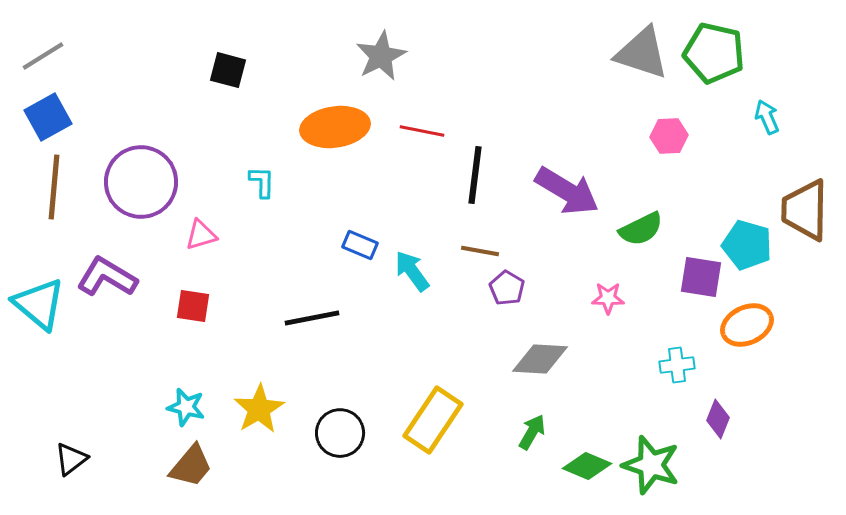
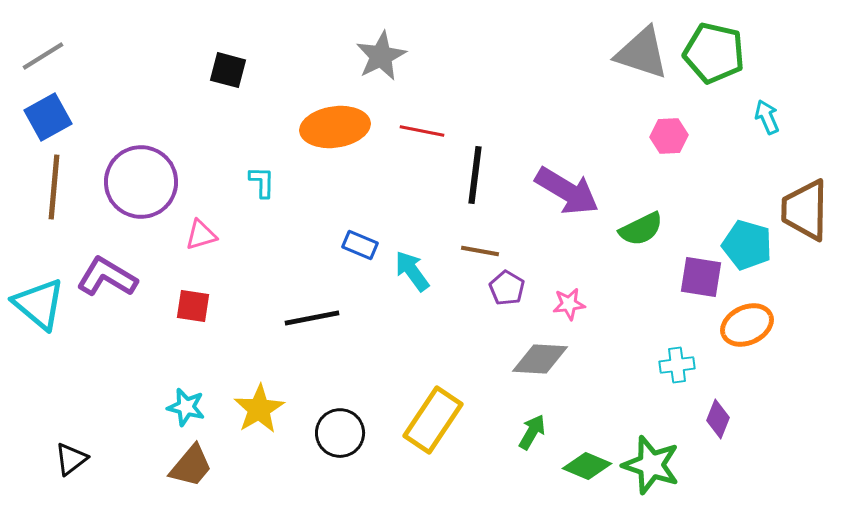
pink star at (608, 298): moved 39 px left, 6 px down; rotated 8 degrees counterclockwise
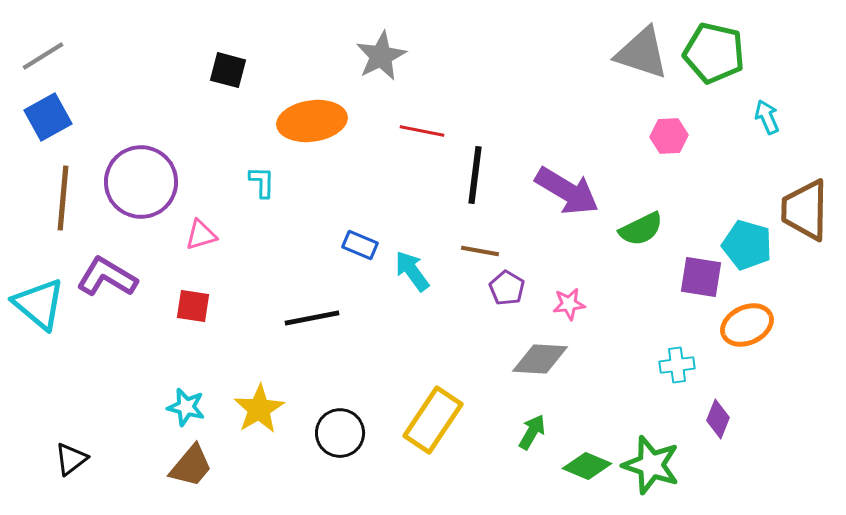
orange ellipse at (335, 127): moved 23 px left, 6 px up
brown line at (54, 187): moved 9 px right, 11 px down
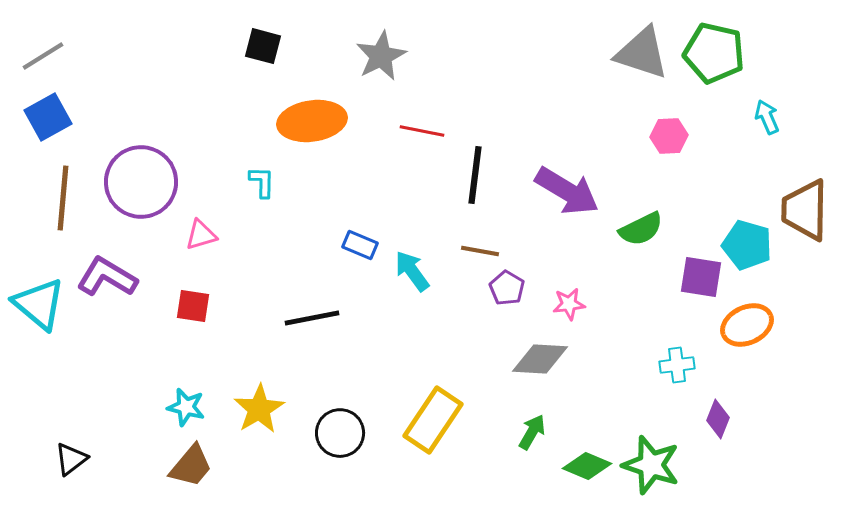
black square at (228, 70): moved 35 px right, 24 px up
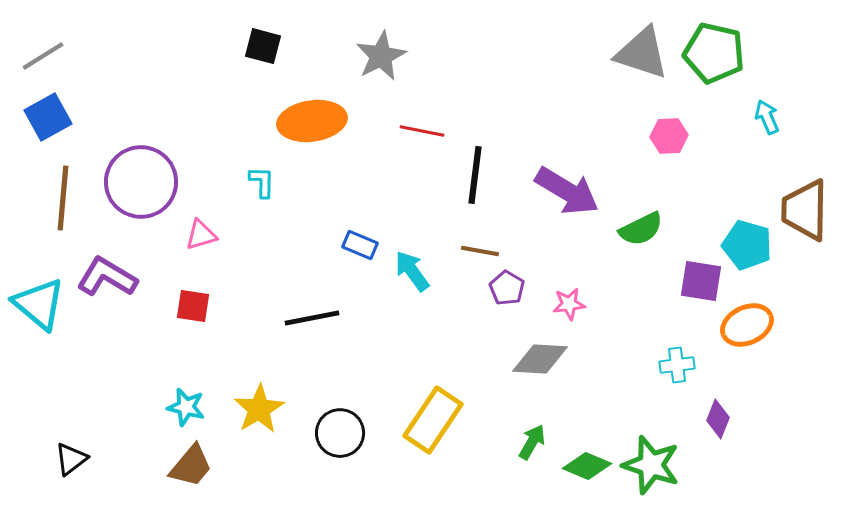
purple square at (701, 277): moved 4 px down
green arrow at (532, 432): moved 10 px down
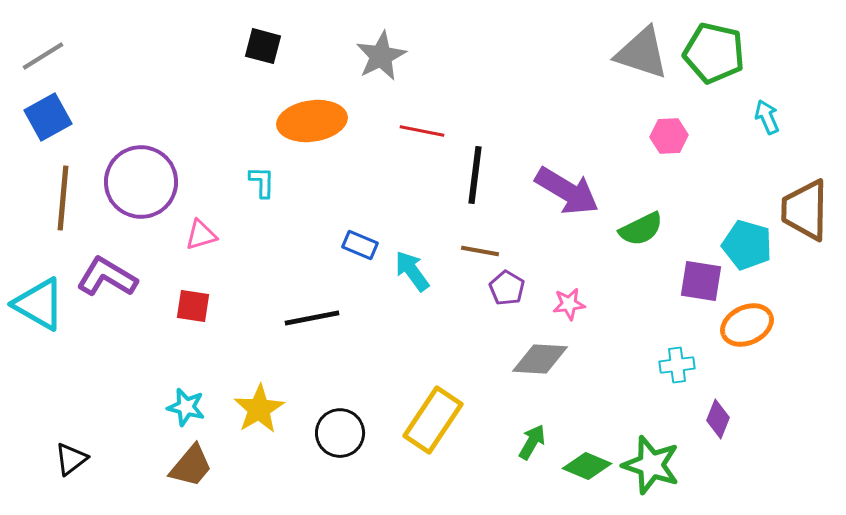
cyan triangle at (39, 304): rotated 10 degrees counterclockwise
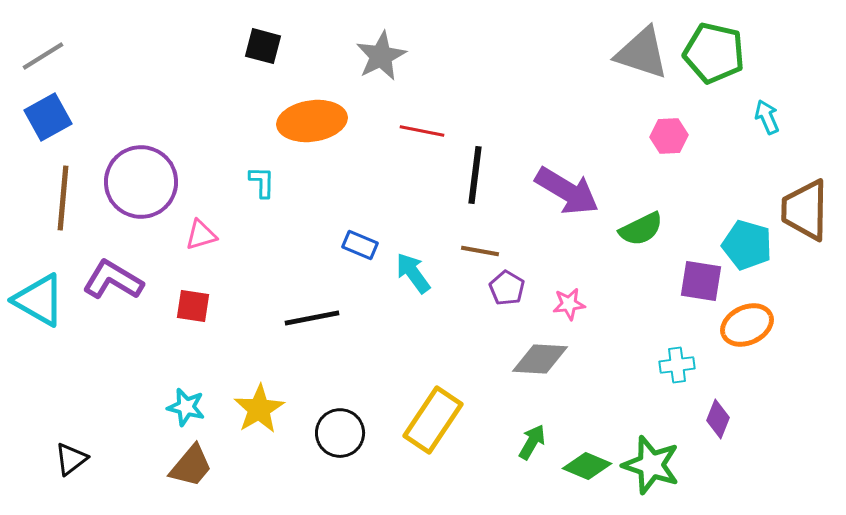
cyan arrow at (412, 271): moved 1 px right, 2 px down
purple L-shape at (107, 277): moved 6 px right, 3 px down
cyan triangle at (39, 304): moved 4 px up
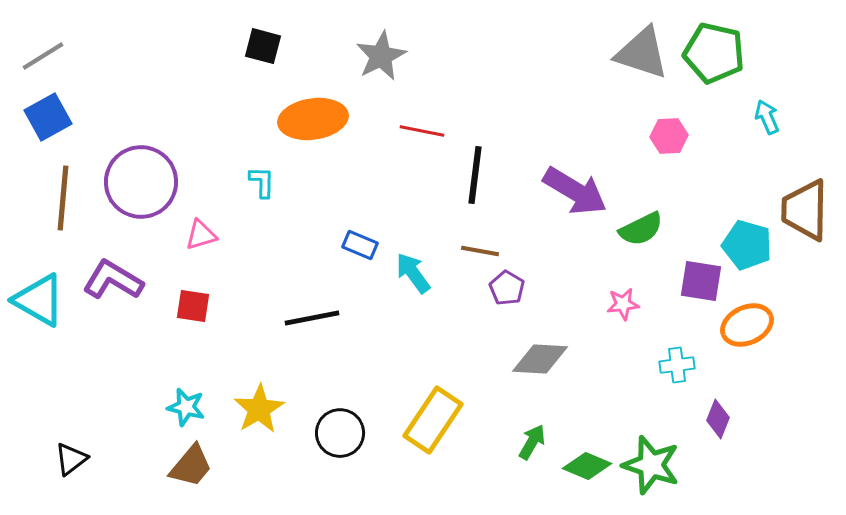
orange ellipse at (312, 121): moved 1 px right, 2 px up
purple arrow at (567, 191): moved 8 px right
pink star at (569, 304): moved 54 px right
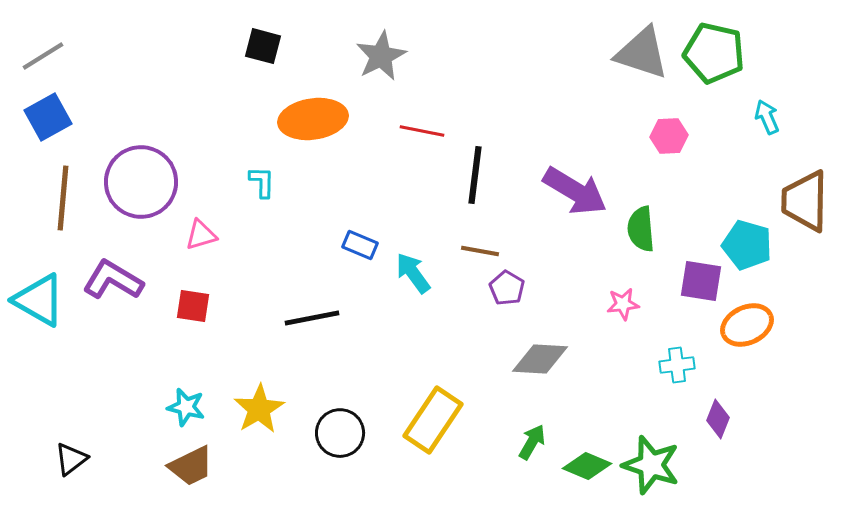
brown trapezoid at (805, 210): moved 9 px up
green semicircle at (641, 229): rotated 111 degrees clockwise
brown trapezoid at (191, 466): rotated 24 degrees clockwise
